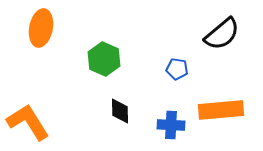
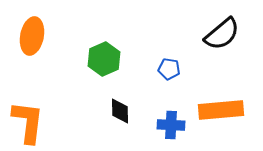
orange ellipse: moved 9 px left, 8 px down
green hexagon: rotated 12 degrees clockwise
blue pentagon: moved 8 px left
orange L-shape: rotated 39 degrees clockwise
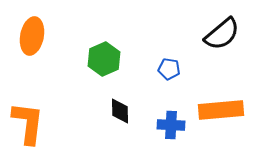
orange L-shape: moved 1 px down
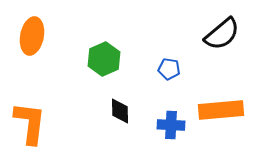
orange L-shape: moved 2 px right
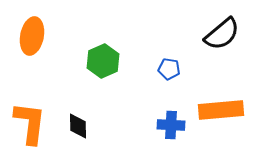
green hexagon: moved 1 px left, 2 px down
black diamond: moved 42 px left, 15 px down
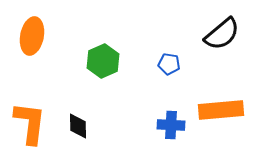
blue pentagon: moved 5 px up
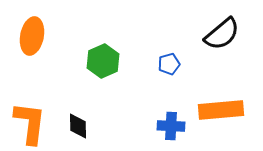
blue pentagon: rotated 25 degrees counterclockwise
blue cross: moved 1 px down
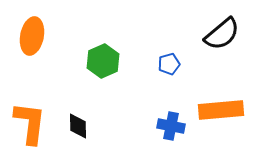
blue cross: rotated 8 degrees clockwise
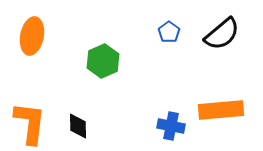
blue pentagon: moved 32 px up; rotated 20 degrees counterclockwise
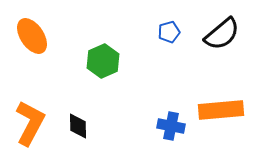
blue pentagon: rotated 20 degrees clockwise
orange ellipse: rotated 45 degrees counterclockwise
orange L-shape: rotated 21 degrees clockwise
